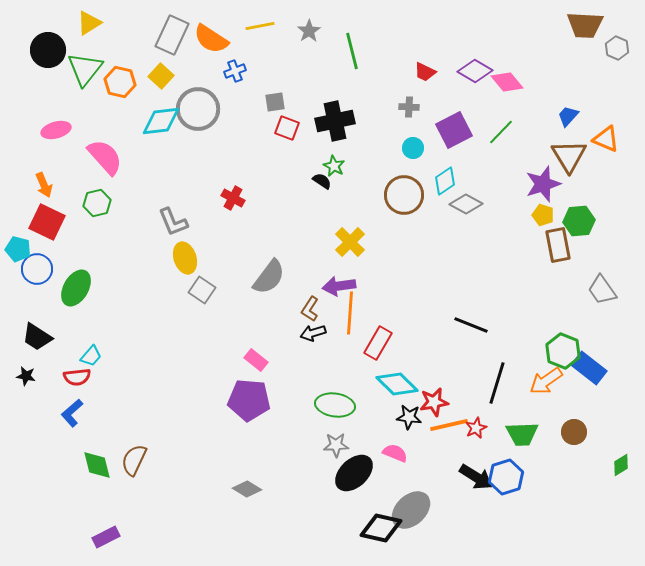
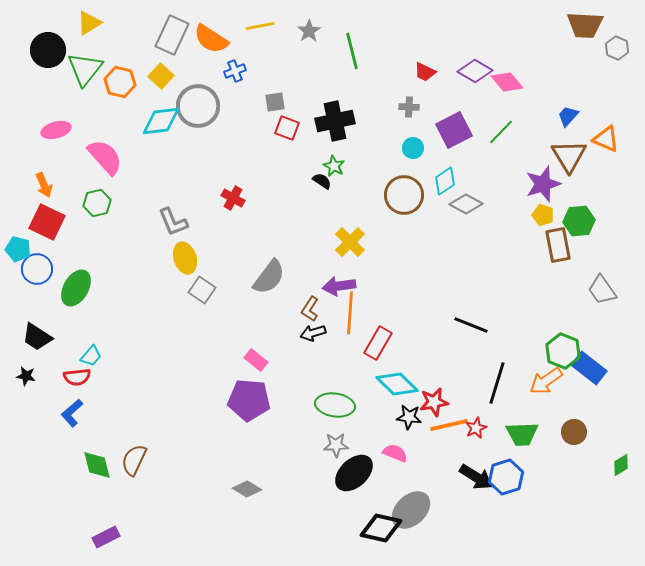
gray circle at (198, 109): moved 3 px up
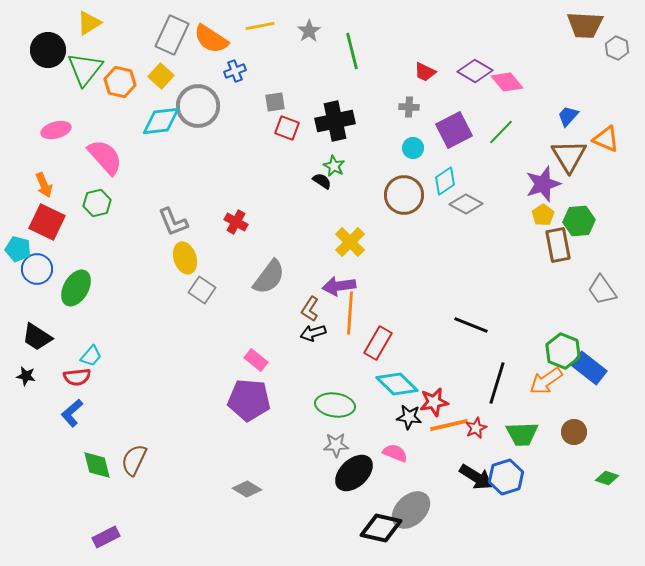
red cross at (233, 198): moved 3 px right, 24 px down
yellow pentagon at (543, 215): rotated 20 degrees clockwise
green diamond at (621, 465): moved 14 px left, 13 px down; rotated 50 degrees clockwise
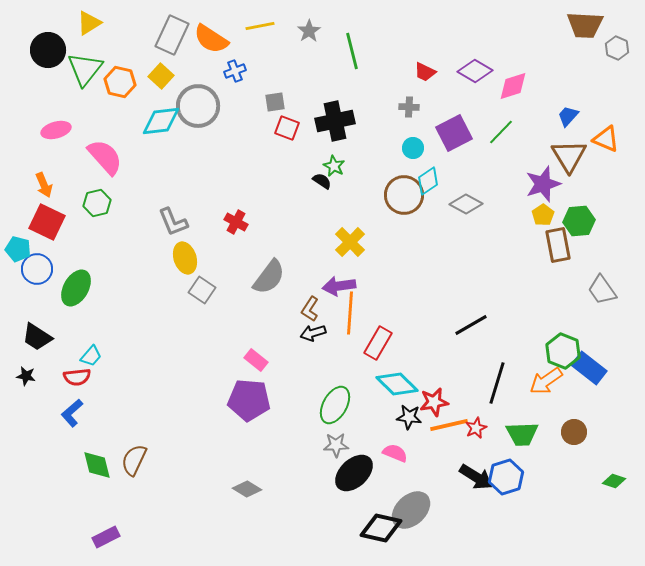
pink diamond at (507, 82): moved 6 px right, 4 px down; rotated 68 degrees counterclockwise
purple square at (454, 130): moved 3 px down
cyan diamond at (445, 181): moved 17 px left
black line at (471, 325): rotated 52 degrees counterclockwise
green ellipse at (335, 405): rotated 69 degrees counterclockwise
green diamond at (607, 478): moved 7 px right, 3 px down
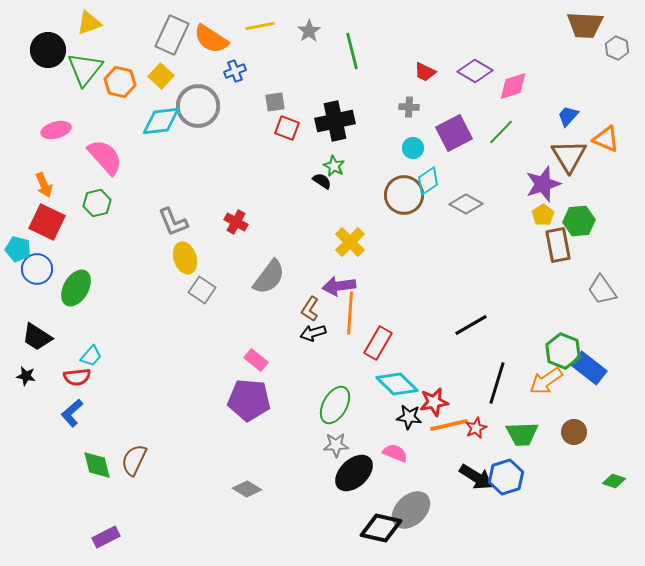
yellow triangle at (89, 23): rotated 12 degrees clockwise
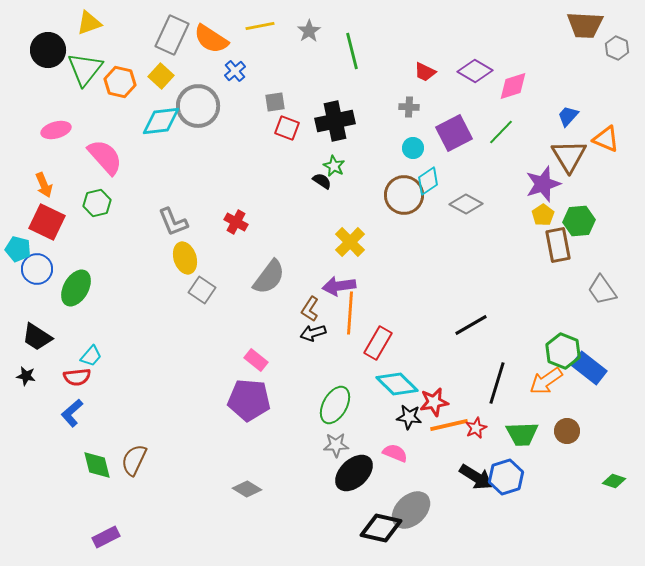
blue cross at (235, 71): rotated 20 degrees counterclockwise
brown circle at (574, 432): moved 7 px left, 1 px up
